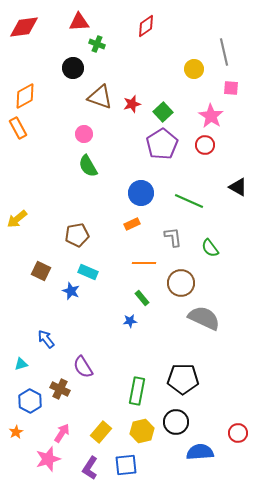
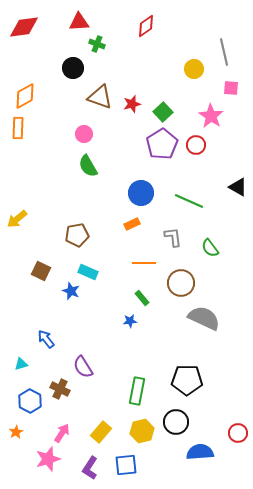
orange rectangle at (18, 128): rotated 30 degrees clockwise
red circle at (205, 145): moved 9 px left
black pentagon at (183, 379): moved 4 px right, 1 px down
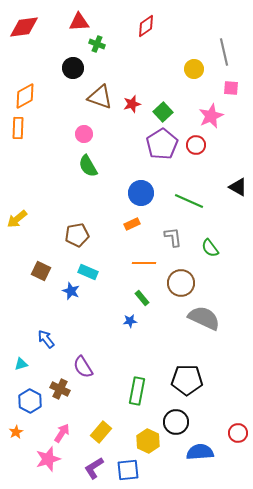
pink star at (211, 116): rotated 15 degrees clockwise
yellow hexagon at (142, 431): moved 6 px right, 10 px down; rotated 20 degrees counterclockwise
blue square at (126, 465): moved 2 px right, 5 px down
purple L-shape at (90, 468): moved 4 px right; rotated 25 degrees clockwise
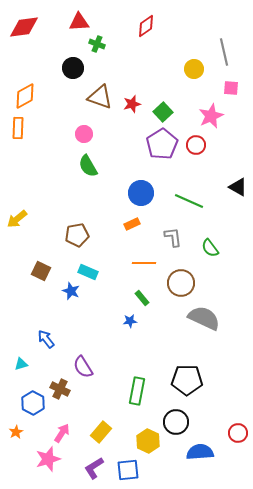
blue hexagon at (30, 401): moved 3 px right, 2 px down
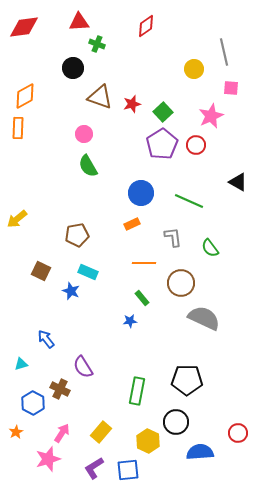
black triangle at (238, 187): moved 5 px up
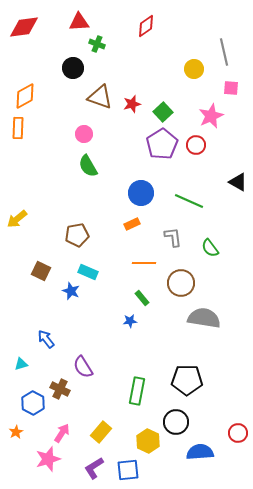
gray semicircle at (204, 318): rotated 16 degrees counterclockwise
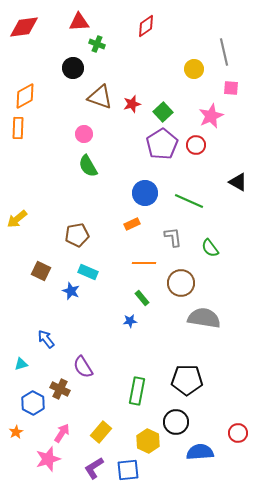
blue circle at (141, 193): moved 4 px right
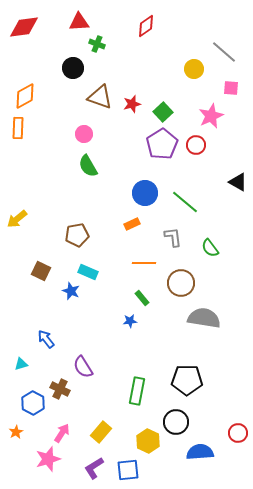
gray line at (224, 52): rotated 36 degrees counterclockwise
green line at (189, 201): moved 4 px left, 1 px down; rotated 16 degrees clockwise
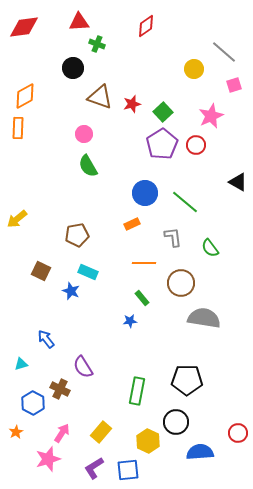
pink square at (231, 88): moved 3 px right, 3 px up; rotated 21 degrees counterclockwise
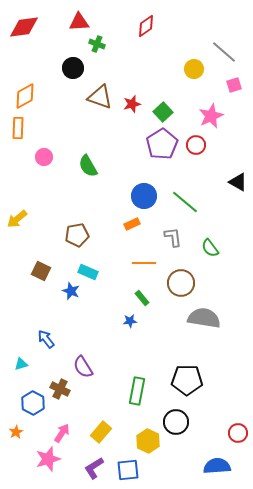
pink circle at (84, 134): moved 40 px left, 23 px down
blue circle at (145, 193): moved 1 px left, 3 px down
blue semicircle at (200, 452): moved 17 px right, 14 px down
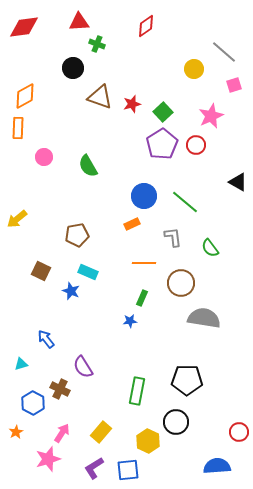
green rectangle at (142, 298): rotated 63 degrees clockwise
red circle at (238, 433): moved 1 px right, 1 px up
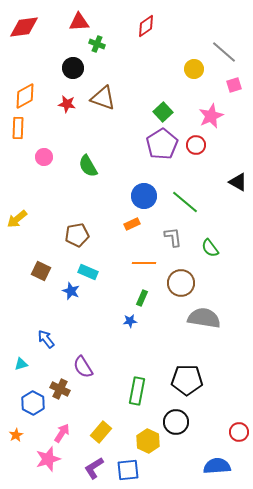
brown triangle at (100, 97): moved 3 px right, 1 px down
red star at (132, 104): moved 65 px left; rotated 24 degrees clockwise
orange star at (16, 432): moved 3 px down
